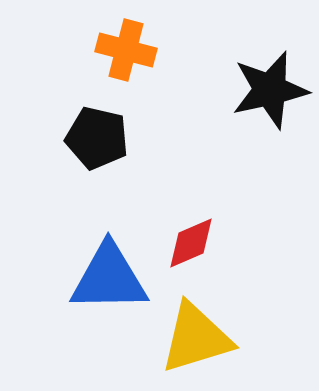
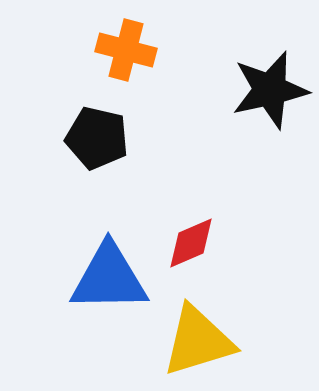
yellow triangle: moved 2 px right, 3 px down
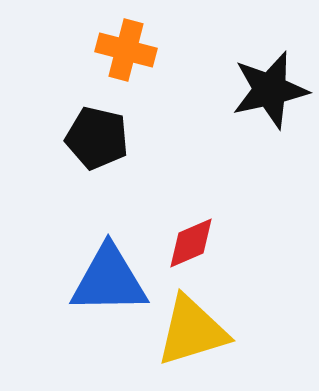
blue triangle: moved 2 px down
yellow triangle: moved 6 px left, 10 px up
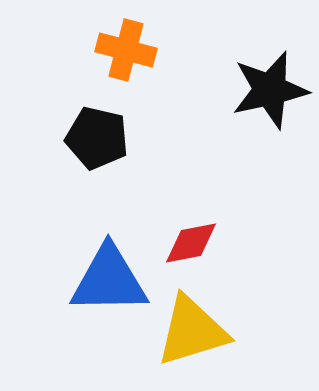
red diamond: rotated 12 degrees clockwise
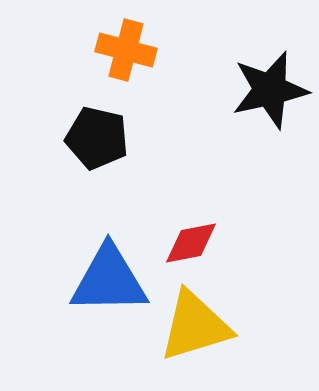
yellow triangle: moved 3 px right, 5 px up
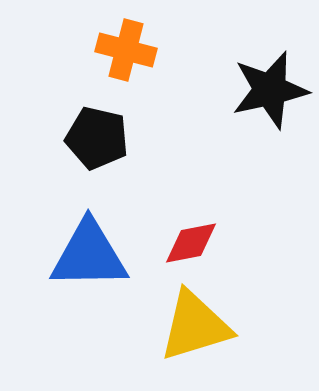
blue triangle: moved 20 px left, 25 px up
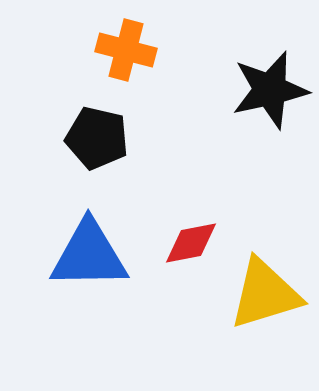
yellow triangle: moved 70 px right, 32 px up
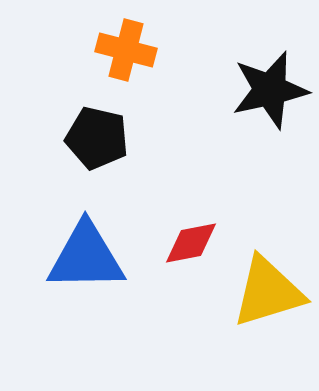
blue triangle: moved 3 px left, 2 px down
yellow triangle: moved 3 px right, 2 px up
